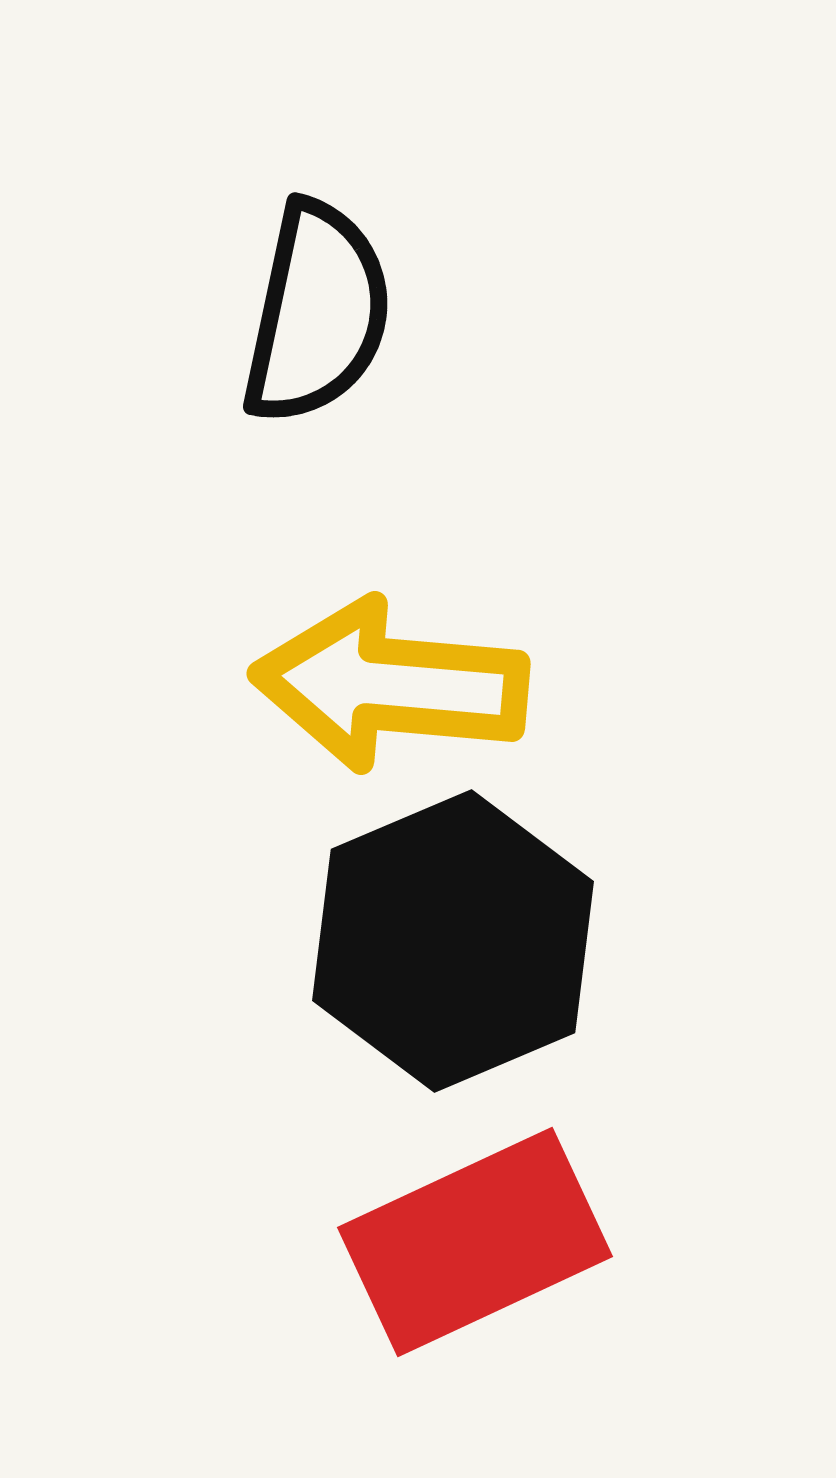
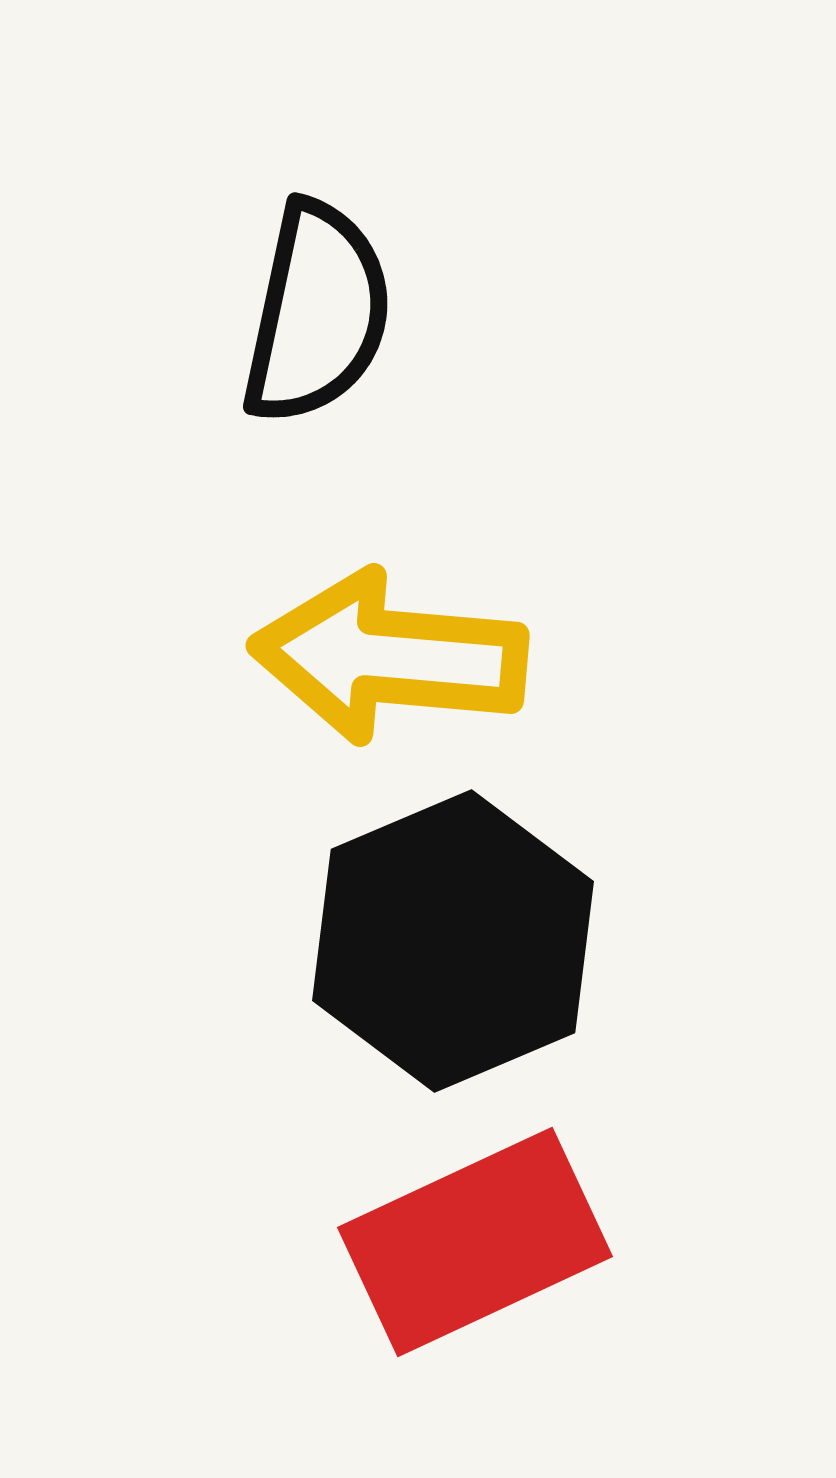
yellow arrow: moved 1 px left, 28 px up
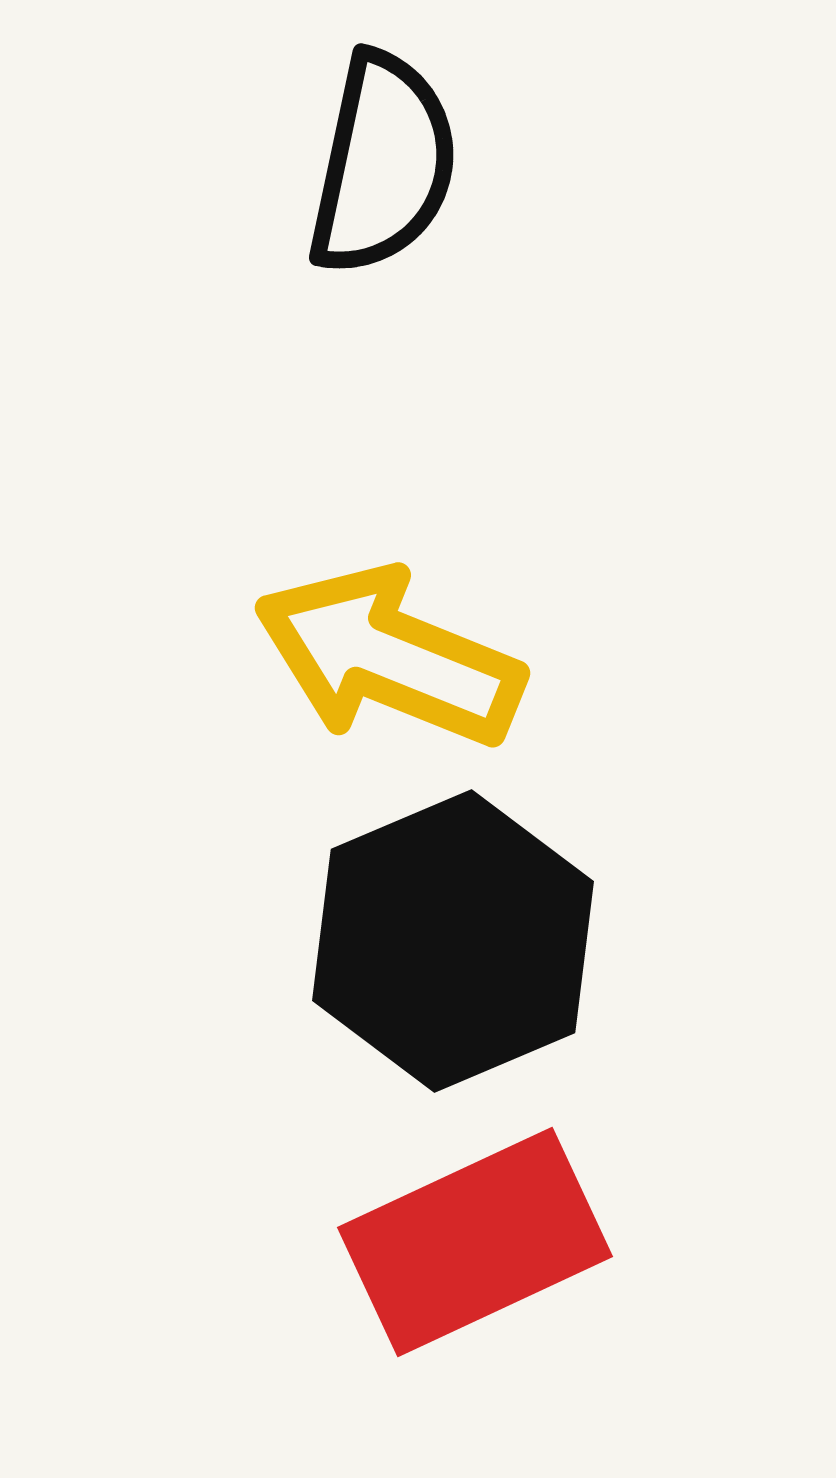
black semicircle: moved 66 px right, 149 px up
yellow arrow: rotated 17 degrees clockwise
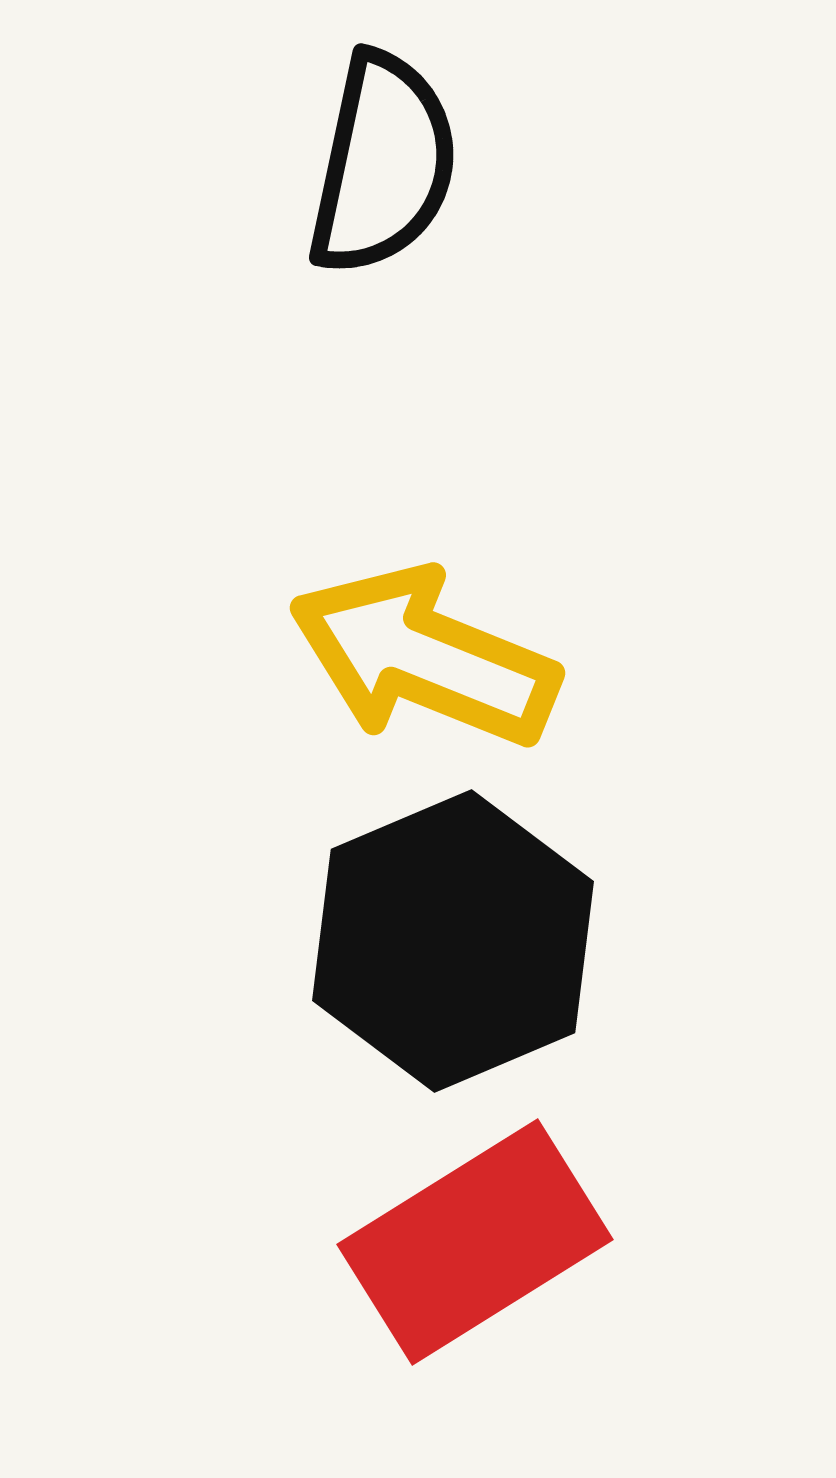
yellow arrow: moved 35 px right
red rectangle: rotated 7 degrees counterclockwise
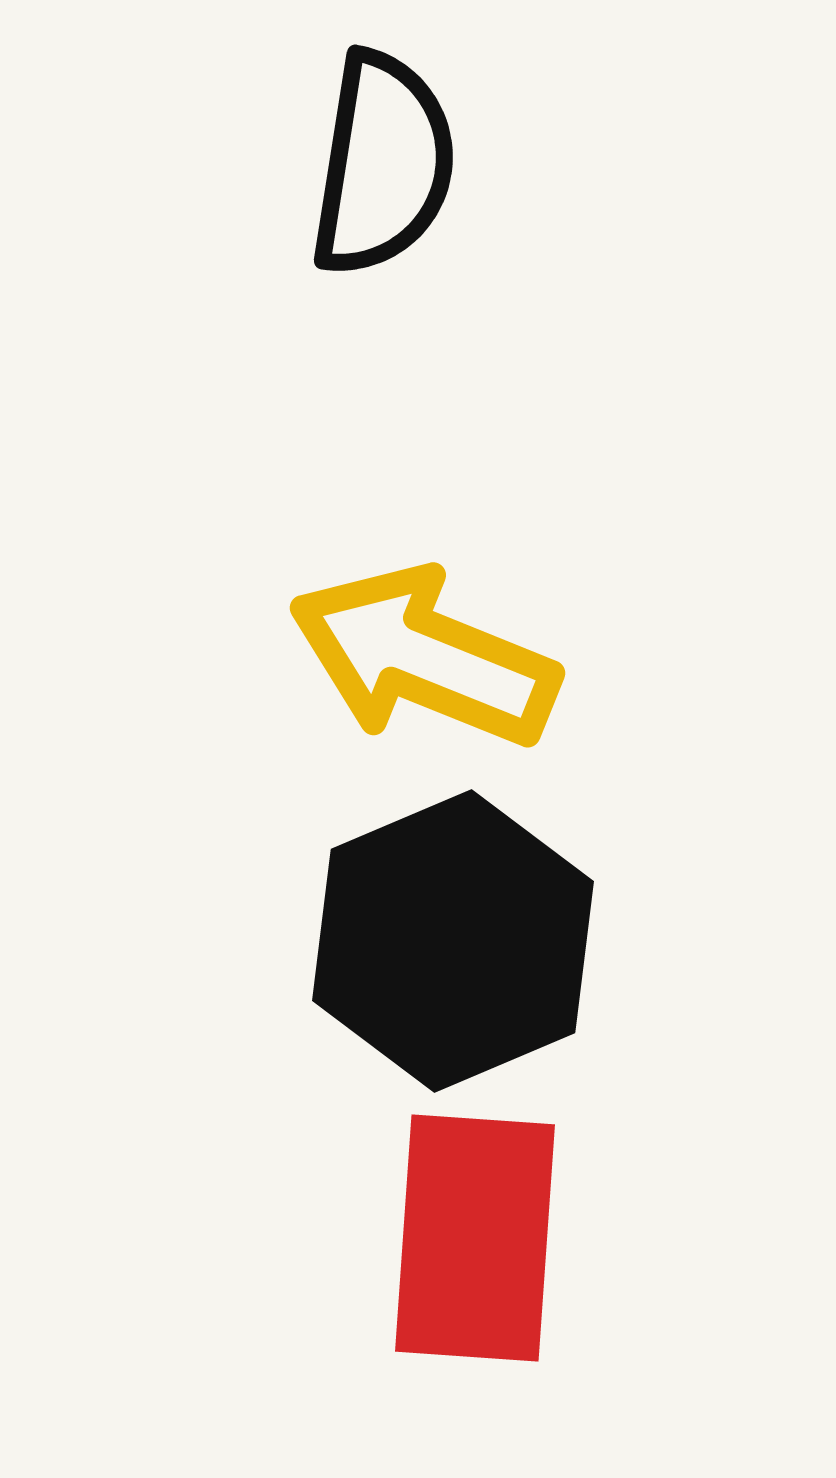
black semicircle: rotated 3 degrees counterclockwise
red rectangle: moved 4 px up; rotated 54 degrees counterclockwise
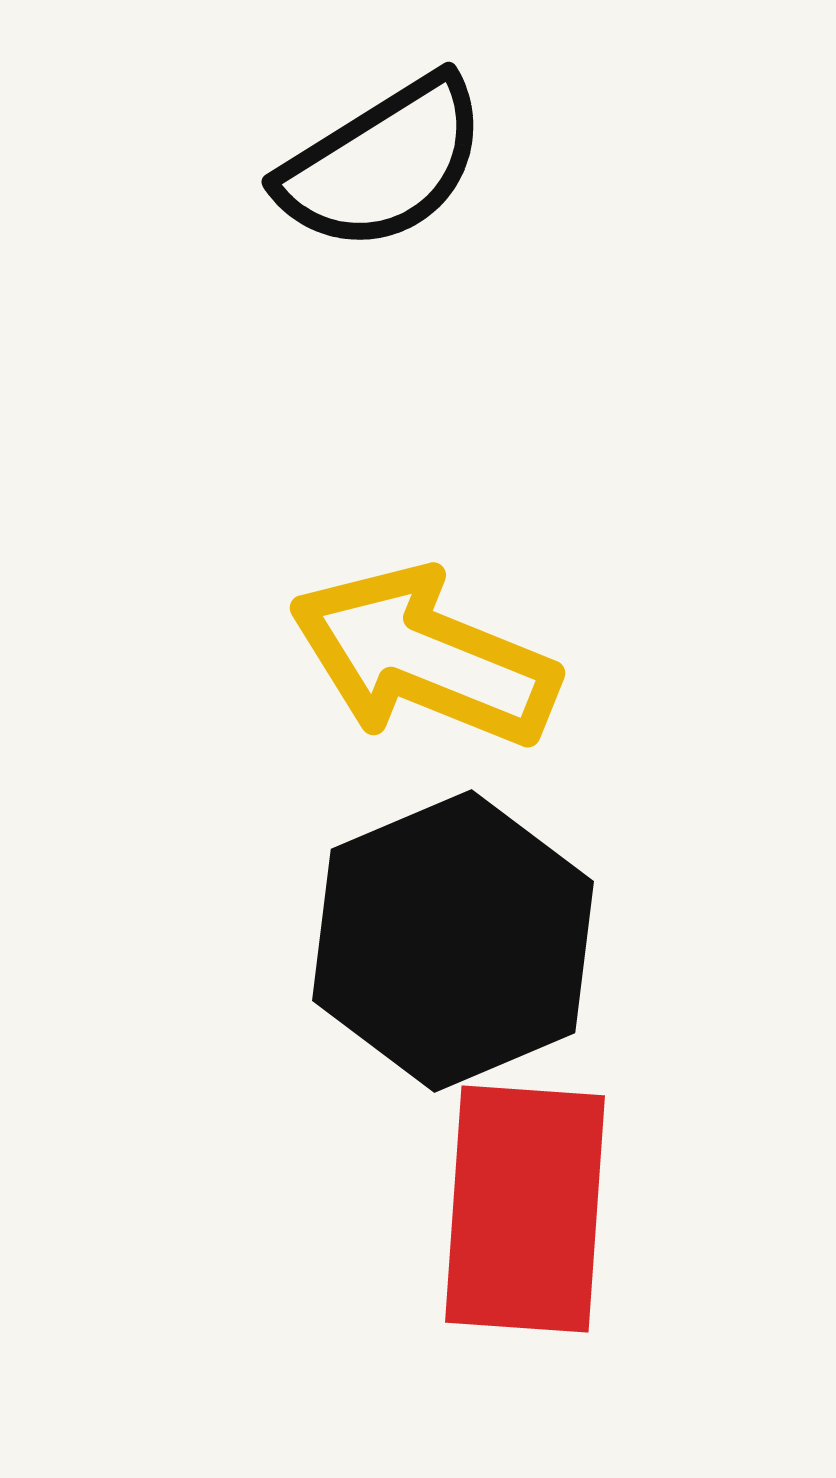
black semicircle: rotated 49 degrees clockwise
red rectangle: moved 50 px right, 29 px up
